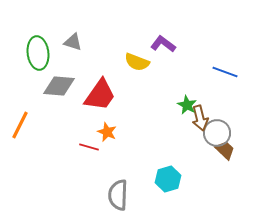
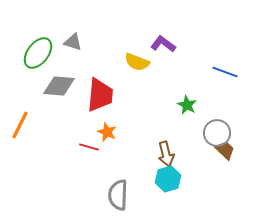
green ellipse: rotated 44 degrees clockwise
red trapezoid: rotated 30 degrees counterclockwise
brown arrow: moved 34 px left, 36 px down
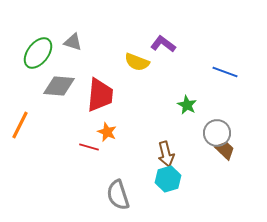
gray semicircle: rotated 20 degrees counterclockwise
